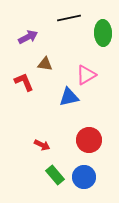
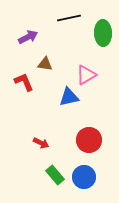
red arrow: moved 1 px left, 2 px up
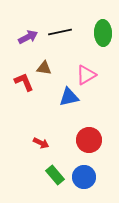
black line: moved 9 px left, 14 px down
brown triangle: moved 1 px left, 4 px down
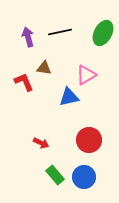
green ellipse: rotated 30 degrees clockwise
purple arrow: rotated 78 degrees counterclockwise
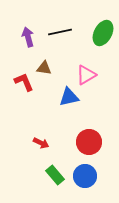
red circle: moved 2 px down
blue circle: moved 1 px right, 1 px up
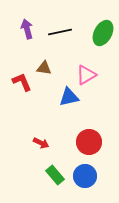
purple arrow: moved 1 px left, 8 px up
red L-shape: moved 2 px left
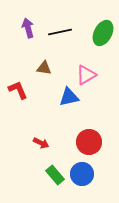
purple arrow: moved 1 px right, 1 px up
red L-shape: moved 4 px left, 8 px down
blue circle: moved 3 px left, 2 px up
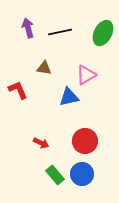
red circle: moved 4 px left, 1 px up
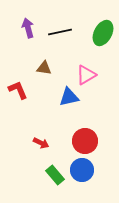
blue circle: moved 4 px up
